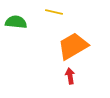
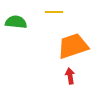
yellow line: rotated 12 degrees counterclockwise
orange trapezoid: rotated 12 degrees clockwise
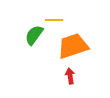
yellow line: moved 8 px down
green semicircle: moved 18 px right, 13 px down; rotated 60 degrees counterclockwise
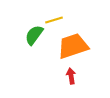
yellow line: rotated 18 degrees counterclockwise
red arrow: moved 1 px right
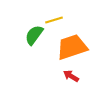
orange trapezoid: moved 1 px left, 1 px down
red arrow: rotated 49 degrees counterclockwise
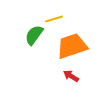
yellow line: moved 1 px up
orange trapezoid: moved 1 px up
